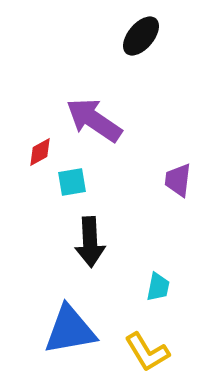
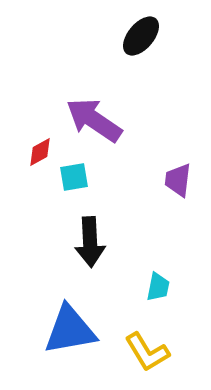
cyan square: moved 2 px right, 5 px up
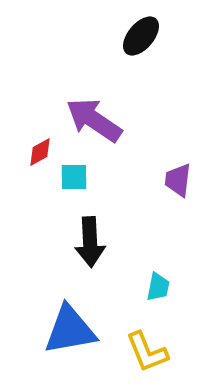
cyan square: rotated 8 degrees clockwise
yellow L-shape: rotated 9 degrees clockwise
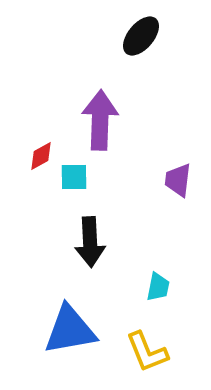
purple arrow: moved 6 px right; rotated 58 degrees clockwise
red diamond: moved 1 px right, 4 px down
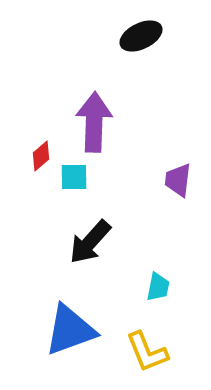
black ellipse: rotated 24 degrees clockwise
purple arrow: moved 6 px left, 2 px down
red diamond: rotated 12 degrees counterclockwise
black arrow: rotated 45 degrees clockwise
blue triangle: rotated 10 degrees counterclockwise
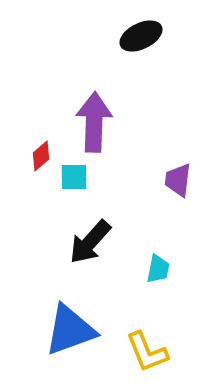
cyan trapezoid: moved 18 px up
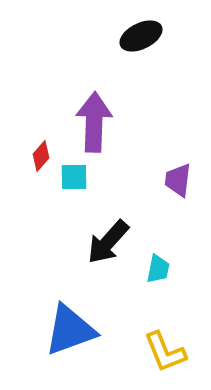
red diamond: rotated 8 degrees counterclockwise
black arrow: moved 18 px right
yellow L-shape: moved 18 px right
